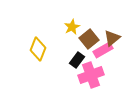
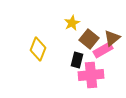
yellow star: moved 4 px up
brown square: rotated 12 degrees counterclockwise
black rectangle: rotated 21 degrees counterclockwise
pink cross: rotated 15 degrees clockwise
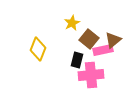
brown triangle: moved 1 px right, 2 px down
pink rectangle: rotated 18 degrees clockwise
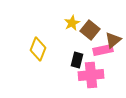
brown square: moved 1 px right, 9 px up
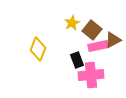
brown square: moved 2 px right
brown triangle: rotated 12 degrees clockwise
pink rectangle: moved 5 px left, 4 px up
black rectangle: rotated 35 degrees counterclockwise
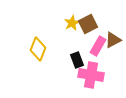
brown square: moved 4 px left, 6 px up; rotated 24 degrees clockwise
pink rectangle: rotated 48 degrees counterclockwise
pink cross: rotated 15 degrees clockwise
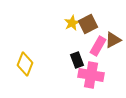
yellow diamond: moved 13 px left, 15 px down
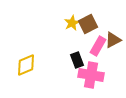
yellow diamond: moved 1 px right, 1 px down; rotated 45 degrees clockwise
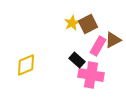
black rectangle: rotated 28 degrees counterclockwise
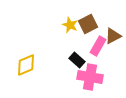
yellow star: moved 2 px left, 2 px down; rotated 21 degrees counterclockwise
brown triangle: moved 4 px up
pink cross: moved 1 px left, 2 px down
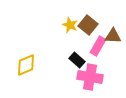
brown square: moved 1 px down; rotated 24 degrees counterclockwise
brown triangle: rotated 30 degrees clockwise
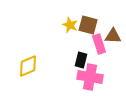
brown square: rotated 24 degrees counterclockwise
pink rectangle: moved 1 px right, 2 px up; rotated 48 degrees counterclockwise
black rectangle: moved 4 px right; rotated 63 degrees clockwise
yellow diamond: moved 2 px right, 1 px down
